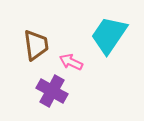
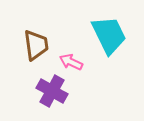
cyan trapezoid: rotated 120 degrees clockwise
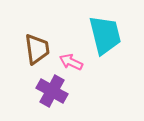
cyan trapezoid: moved 4 px left; rotated 12 degrees clockwise
brown trapezoid: moved 1 px right, 4 px down
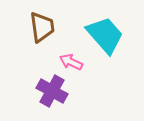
cyan trapezoid: rotated 27 degrees counterclockwise
brown trapezoid: moved 5 px right, 22 px up
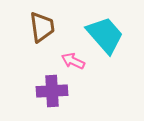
pink arrow: moved 2 px right, 1 px up
purple cross: rotated 32 degrees counterclockwise
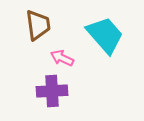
brown trapezoid: moved 4 px left, 2 px up
pink arrow: moved 11 px left, 3 px up
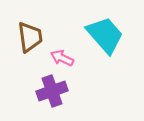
brown trapezoid: moved 8 px left, 12 px down
purple cross: rotated 16 degrees counterclockwise
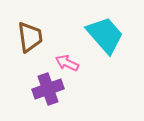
pink arrow: moved 5 px right, 5 px down
purple cross: moved 4 px left, 2 px up
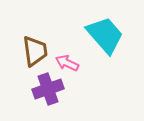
brown trapezoid: moved 5 px right, 14 px down
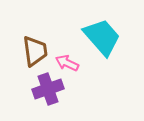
cyan trapezoid: moved 3 px left, 2 px down
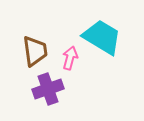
cyan trapezoid: rotated 18 degrees counterclockwise
pink arrow: moved 3 px right, 5 px up; rotated 80 degrees clockwise
